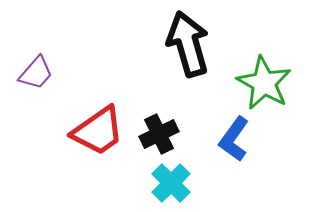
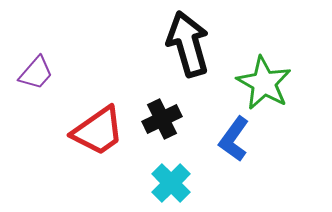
black cross: moved 3 px right, 15 px up
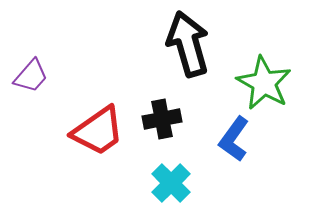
purple trapezoid: moved 5 px left, 3 px down
black cross: rotated 15 degrees clockwise
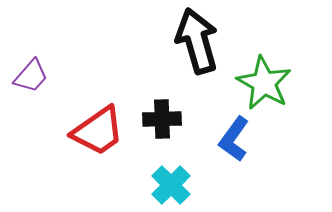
black arrow: moved 9 px right, 3 px up
black cross: rotated 9 degrees clockwise
cyan cross: moved 2 px down
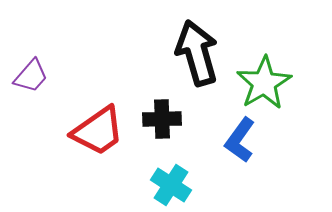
black arrow: moved 12 px down
green star: rotated 12 degrees clockwise
blue L-shape: moved 6 px right, 1 px down
cyan cross: rotated 12 degrees counterclockwise
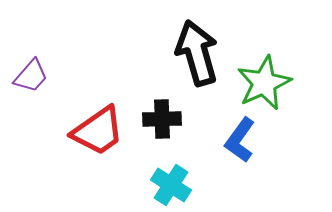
green star: rotated 6 degrees clockwise
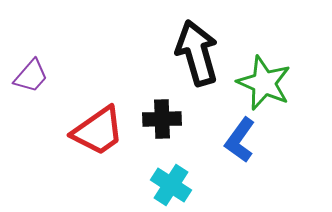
green star: rotated 24 degrees counterclockwise
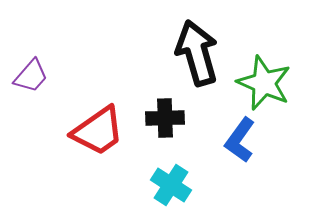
black cross: moved 3 px right, 1 px up
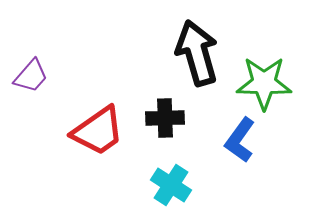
green star: rotated 22 degrees counterclockwise
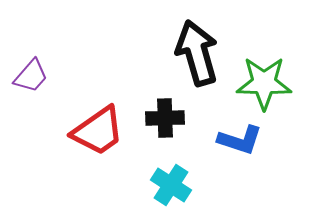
blue L-shape: rotated 108 degrees counterclockwise
